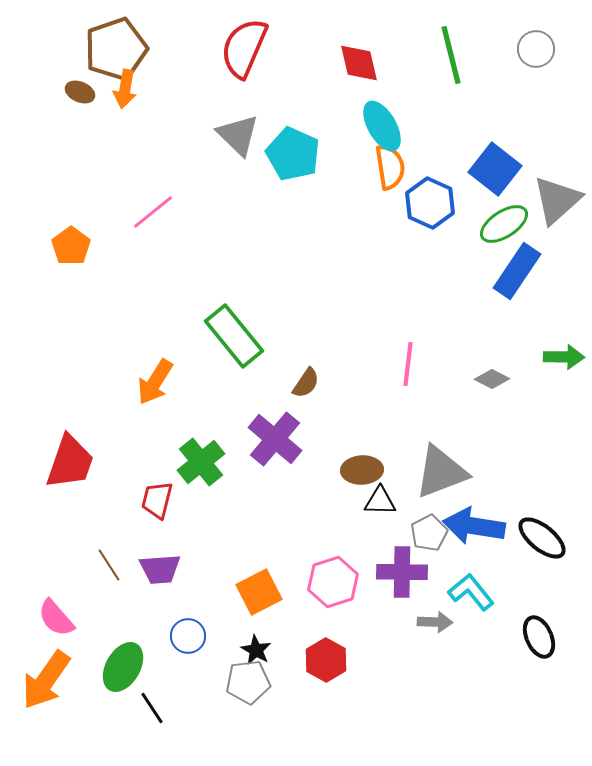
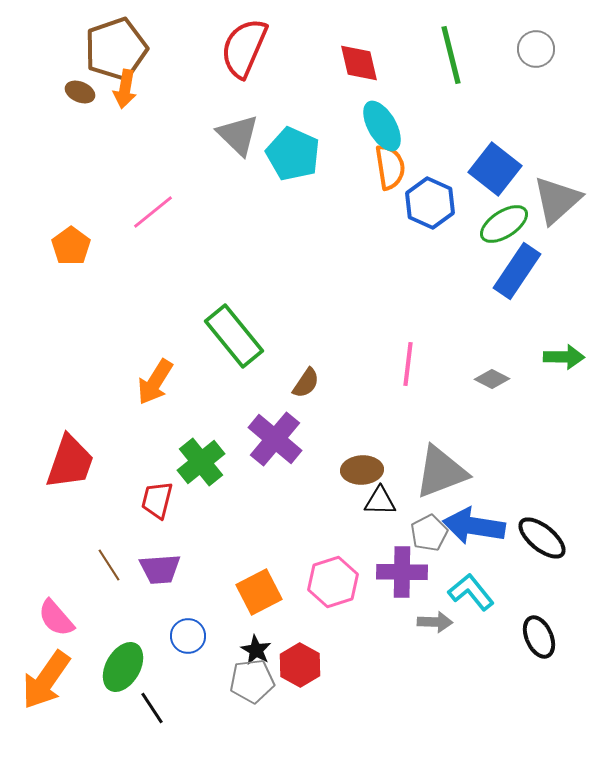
red hexagon at (326, 660): moved 26 px left, 5 px down
gray pentagon at (248, 682): moved 4 px right, 1 px up
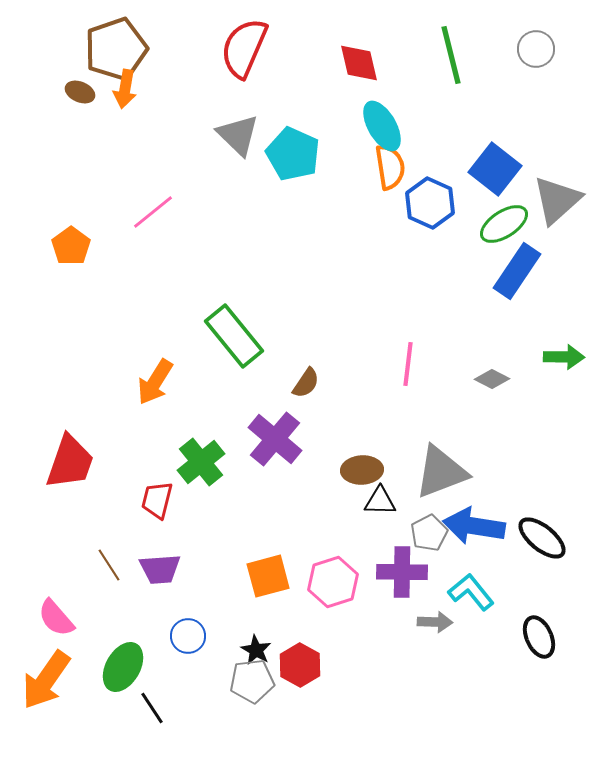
orange square at (259, 592): moved 9 px right, 16 px up; rotated 12 degrees clockwise
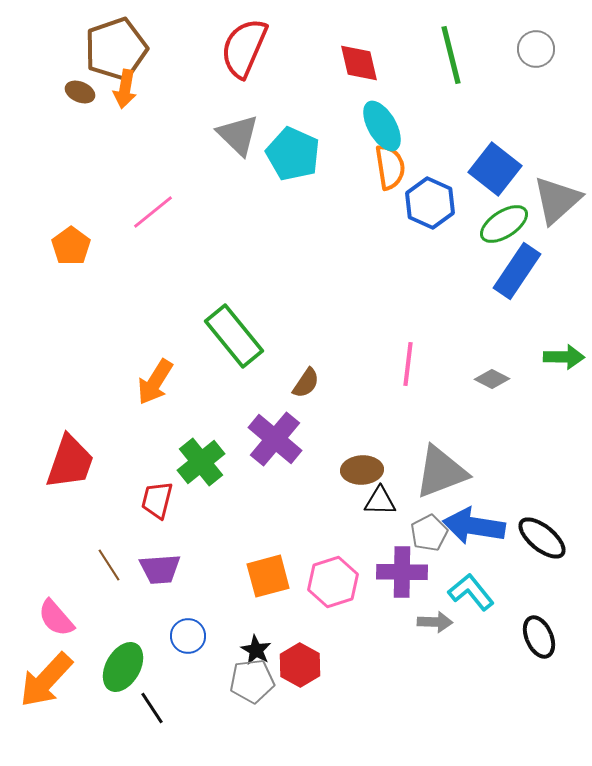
orange arrow at (46, 680): rotated 8 degrees clockwise
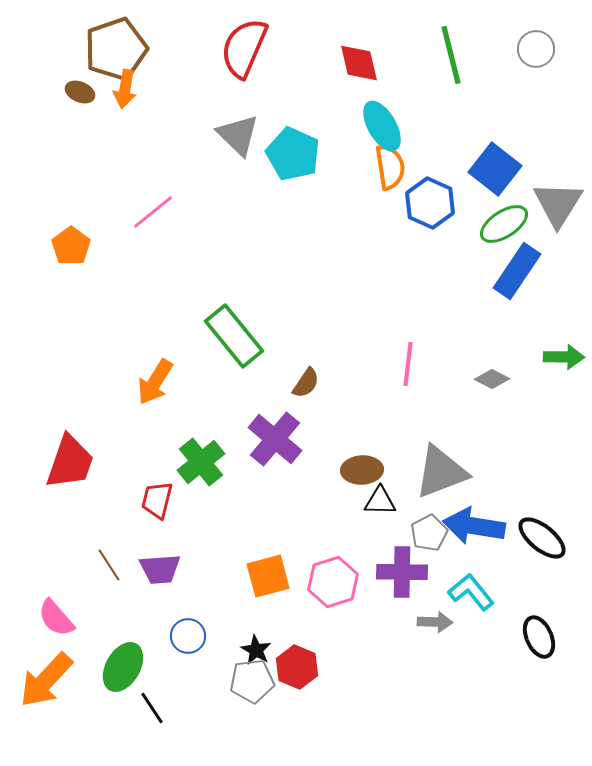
gray triangle at (557, 200): moved 1 px right, 4 px down; rotated 16 degrees counterclockwise
red hexagon at (300, 665): moved 3 px left, 2 px down; rotated 6 degrees counterclockwise
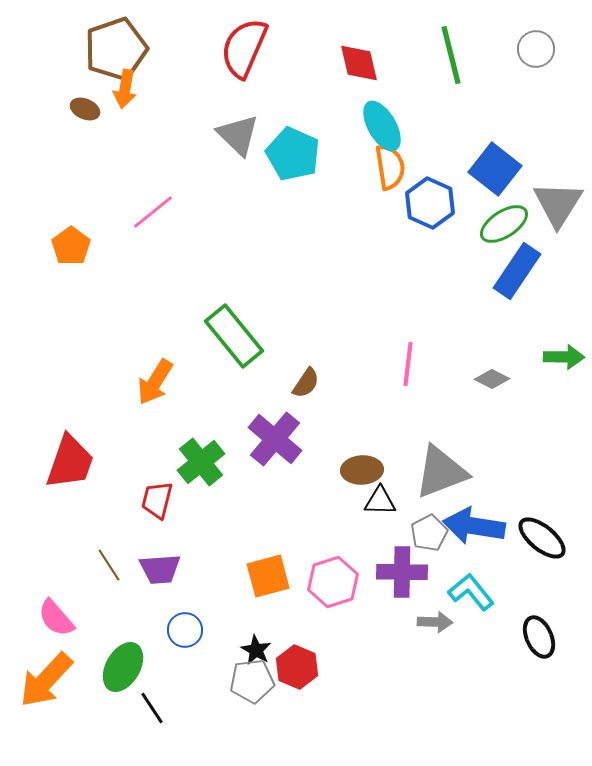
brown ellipse at (80, 92): moved 5 px right, 17 px down
blue circle at (188, 636): moved 3 px left, 6 px up
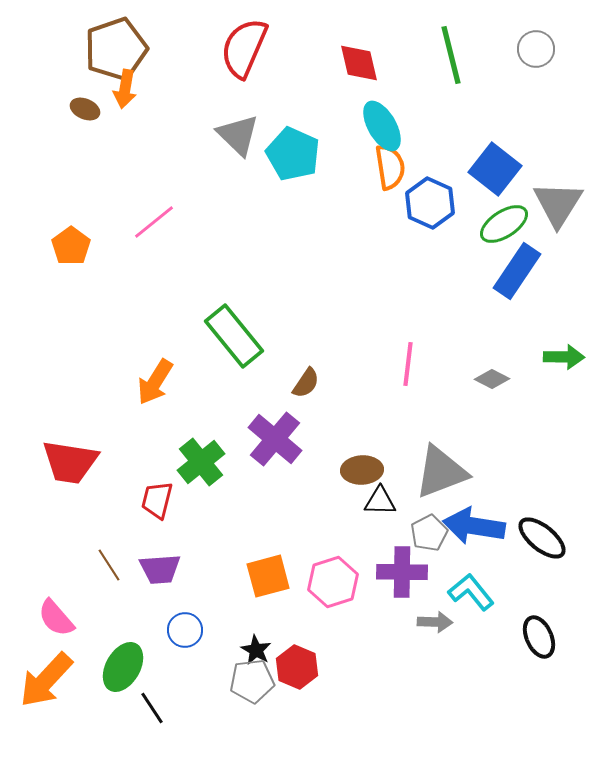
pink line at (153, 212): moved 1 px right, 10 px down
red trapezoid at (70, 462): rotated 80 degrees clockwise
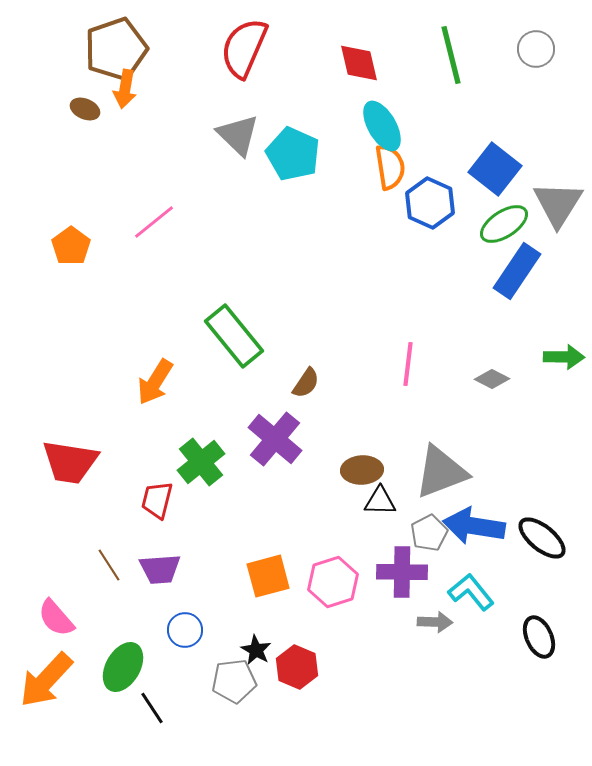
gray pentagon at (252, 681): moved 18 px left
